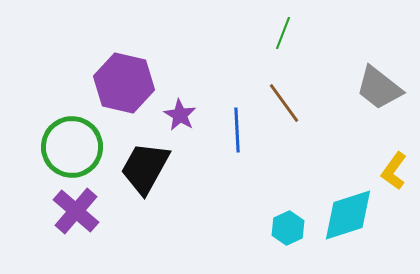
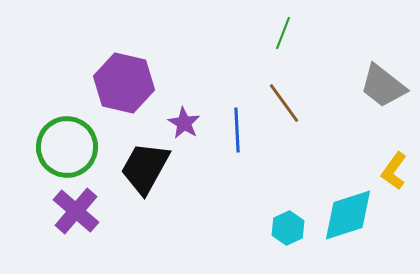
gray trapezoid: moved 4 px right, 2 px up
purple star: moved 4 px right, 8 px down
green circle: moved 5 px left
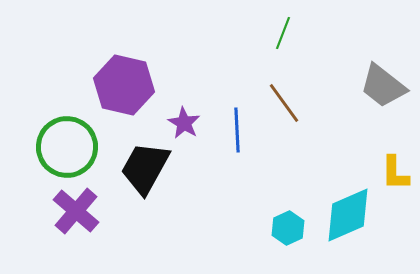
purple hexagon: moved 2 px down
yellow L-shape: moved 1 px right, 2 px down; rotated 36 degrees counterclockwise
cyan diamond: rotated 6 degrees counterclockwise
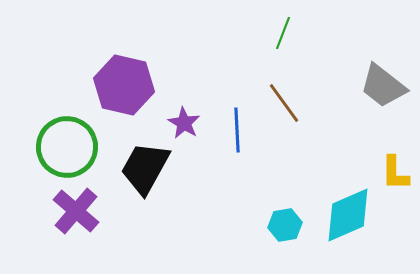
cyan hexagon: moved 3 px left, 3 px up; rotated 16 degrees clockwise
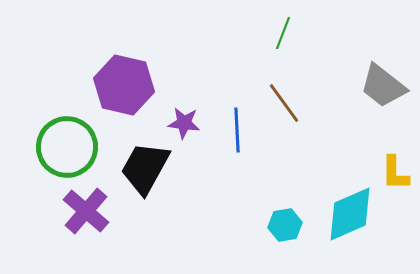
purple star: rotated 24 degrees counterclockwise
purple cross: moved 10 px right
cyan diamond: moved 2 px right, 1 px up
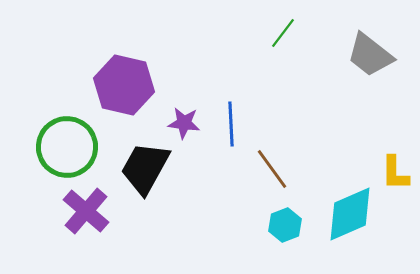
green line: rotated 16 degrees clockwise
gray trapezoid: moved 13 px left, 31 px up
brown line: moved 12 px left, 66 px down
blue line: moved 6 px left, 6 px up
cyan hexagon: rotated 12 degrees counterclockwise
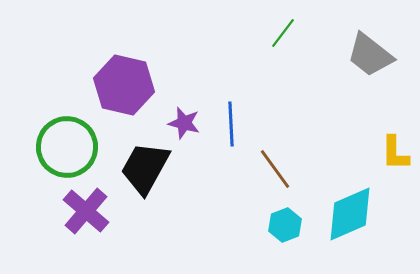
purple star: rotated 8 degrees clockwise
brown line: moved 3 px right
yellow L-shape: moved 20 px up
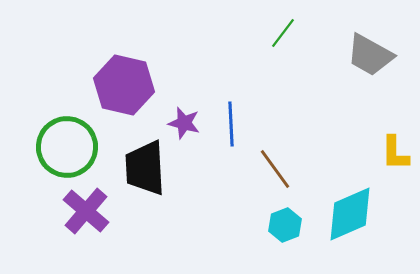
gray trapezoid: rotated 9 degrees counterclockwise
black trapezoid: rotated 32 degrees counterclockwise
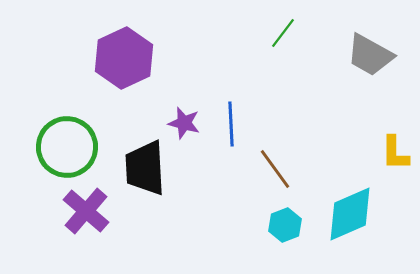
purple hexagon: moved 27 px up; rotated 22 degrees clockwise
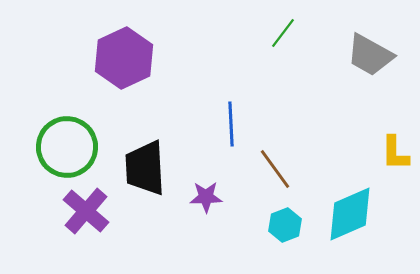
purple star: moved 22 px right, 74 px down; rotated 16 degrees counterclockwise
